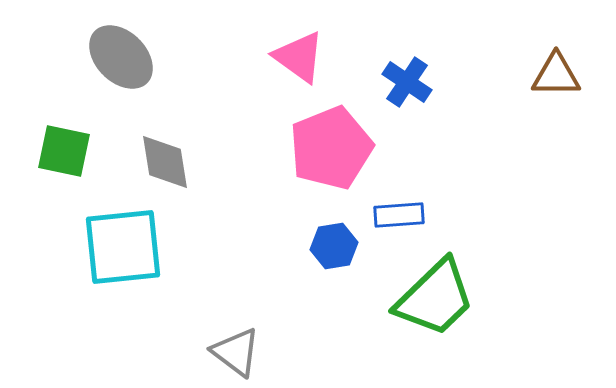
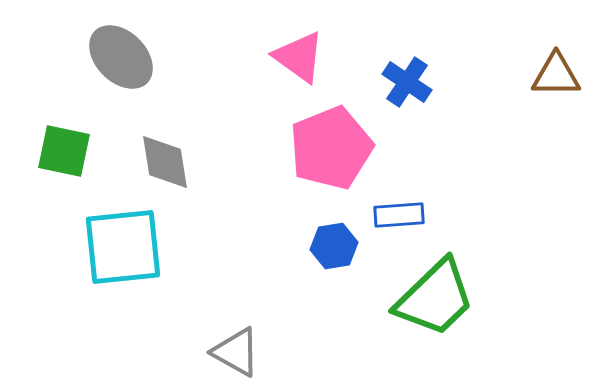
gray triangle: rotated 8 degrees counterclockwise
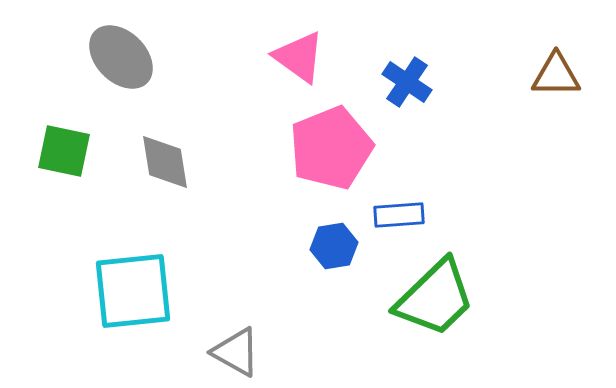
cyan square: moved 10 px right, 44 px down
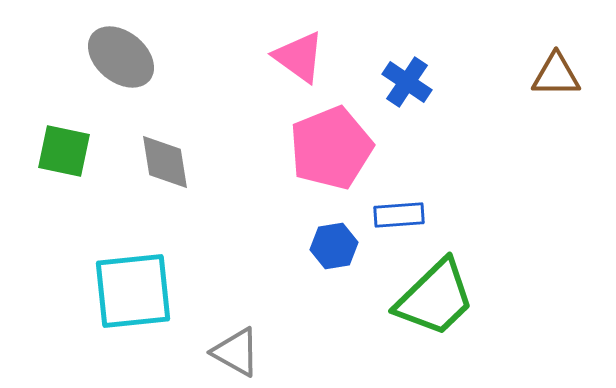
gray ellipse: rotated 6 degrees counterclockwise
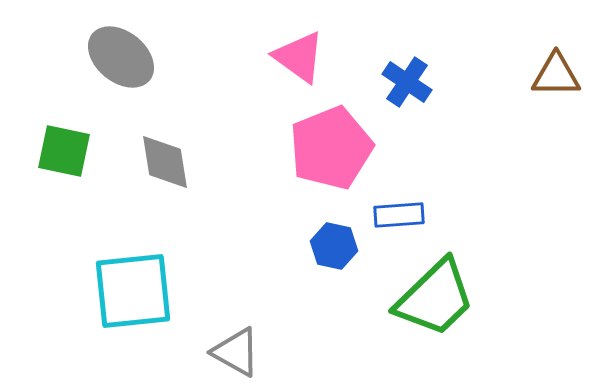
blue hexagon: rotated 21 degrees clockwise
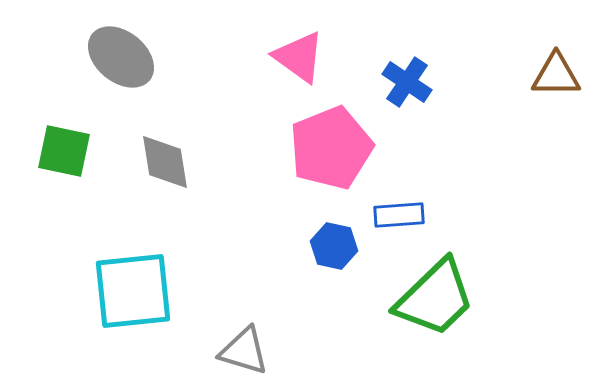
gray triangle: moved 8 px right, 1 px up; rotated 12 degrees counterclockwise
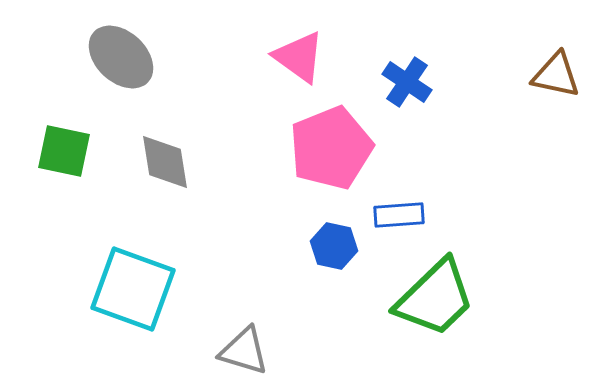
gray ellipse: rotated 4 degrees clockwise
brown triangle: rotated 12 degrees clockwise
cyan square: moved 2 px up; rotated 26 degrees clockwise
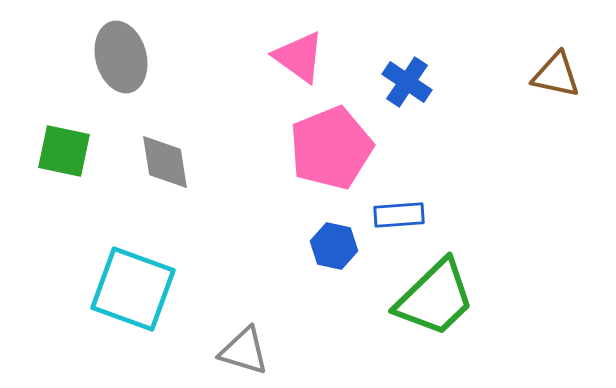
gray ellipse: rotated 32 degrees clockwise
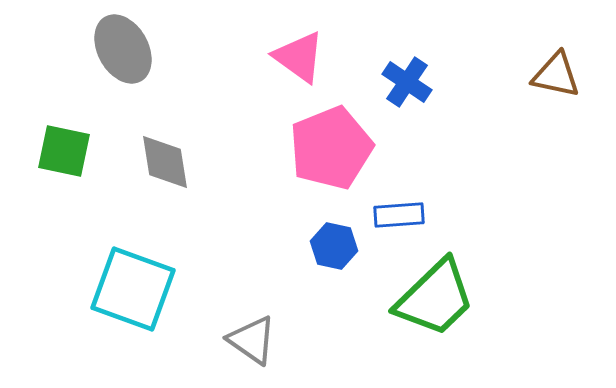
gray ellipse: moved 2 px right, 8 px up; rotated 14 degrees counterclockwise
gray triangle: moved 8 px right, 11 px up; rotated 18 degrees clockwise
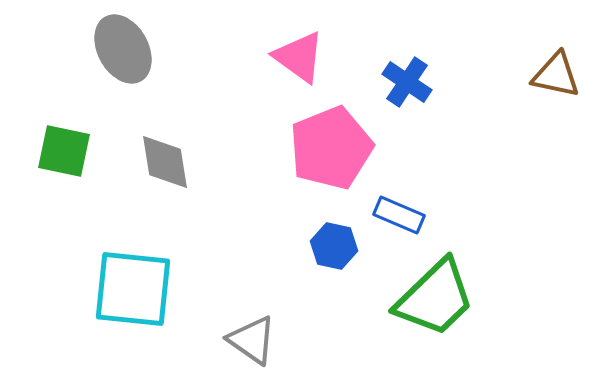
blue rectangle: rotated 27 degrees clockwise
cyan square: rotated 14 degrees counterclockwise
